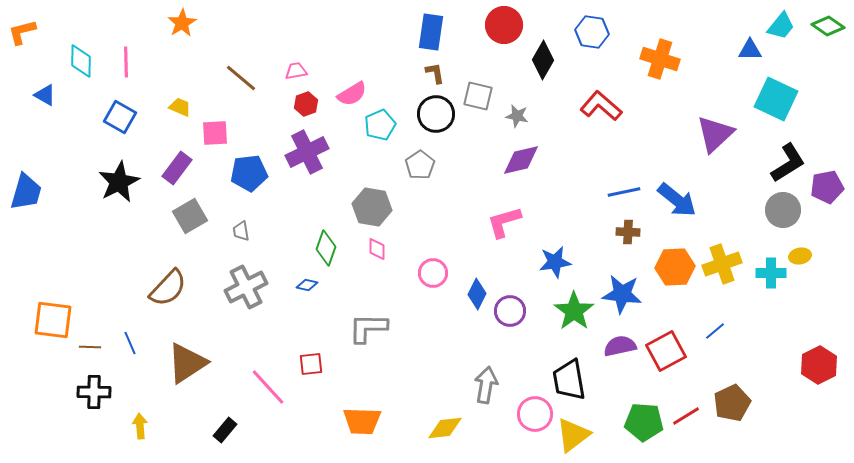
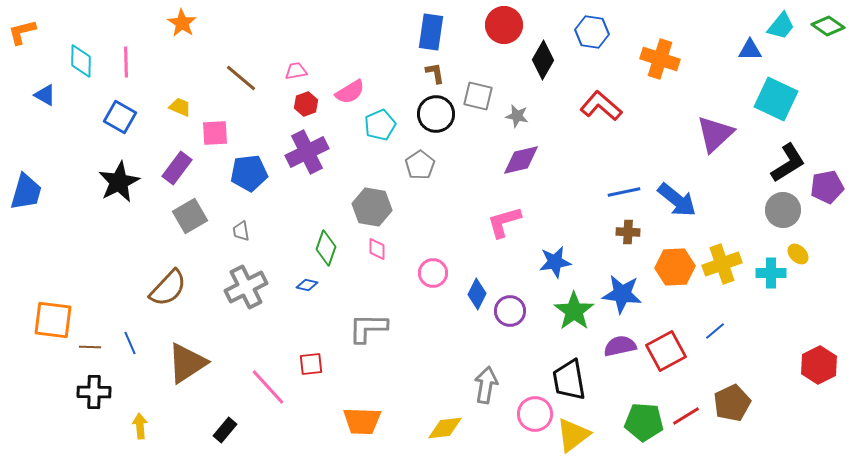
orange star at (182, 23): rotated 8 degrees counterclockwise
pink semicircle at (352, 94): moved 2 px left, 2 px up
yellow ellipse at (800, 256): moved 2 px left, 2 px up; rotated 55 degrees clockwise
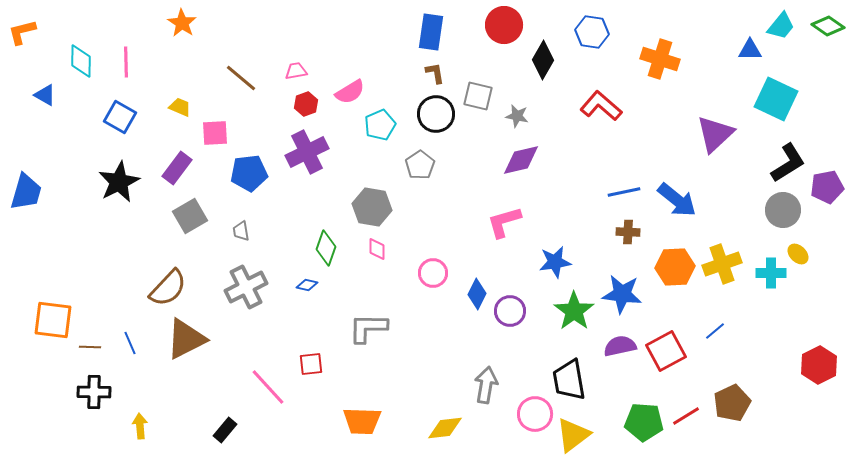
brown triangle at (187, 363): moved 1 px left, 24 px up; rotated 6 degrees clockwise
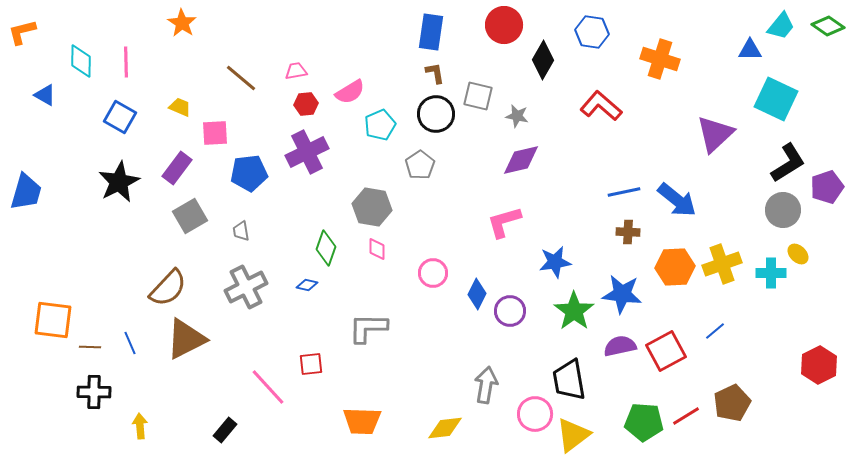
red hexagon at (306, 104): rotated 15 degrees clockwise
purple pentagon at (827, 187): rotated 8 degrees counterclockwise
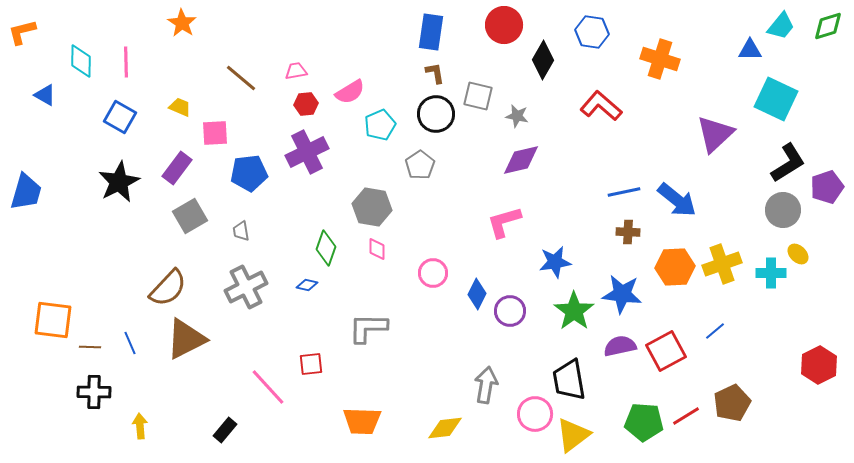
green diamond at (828, 26): rotated 52 degrees counterclockwise
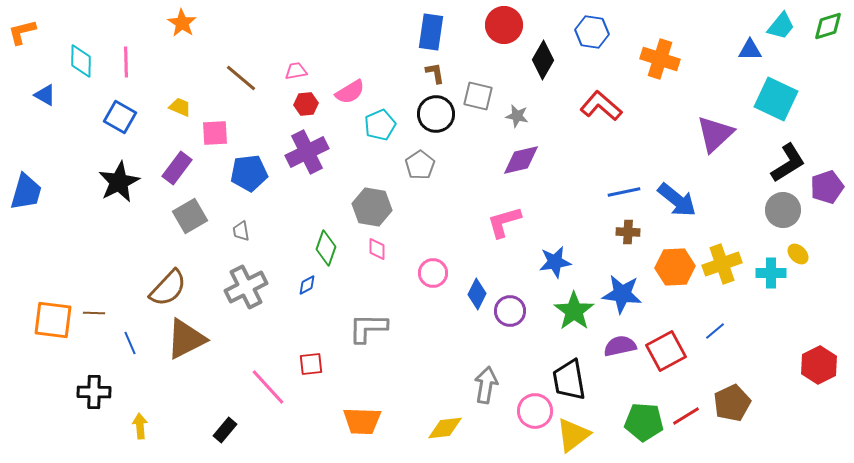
blue diamond at (307, 285): rotated 40 degrees counterclockwise
brown line at (90, 347): moved 4 px right, 34 px up
pink circle at (535, 414): moved 3 px up
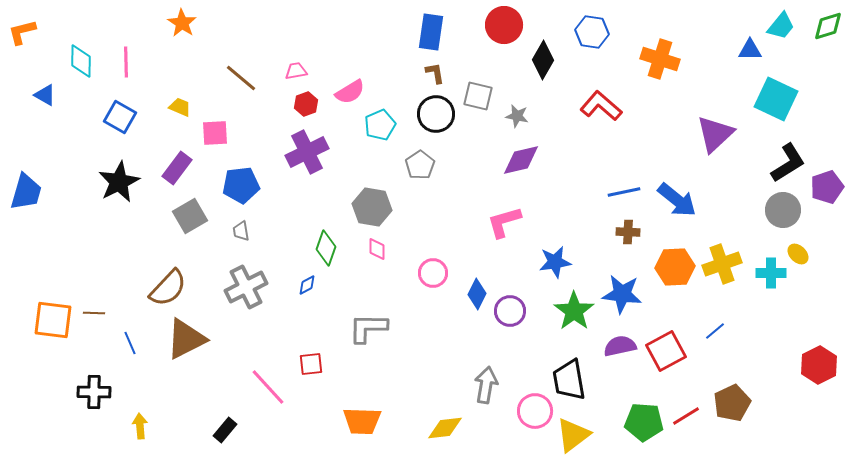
red hexagon at (306, 104): rotated 15 degrees counterclockwise
blue pentagon at (249, 173): moved 8 px left, 12 px down
